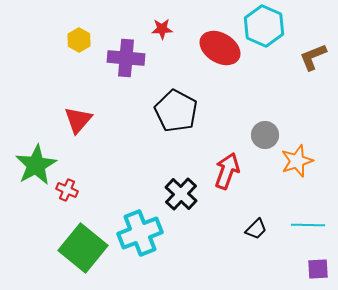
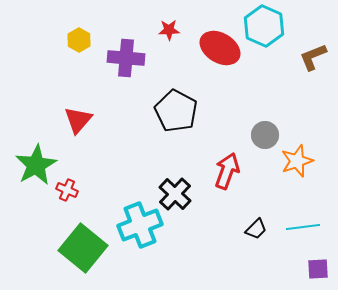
red star: moved 7 px right, 1 px down
black cross: moved 6 px left
cyan line: moved 5 px left, 2 px down; rotated 8 degrees counterclockwise
cyan cross: moved 8 px up
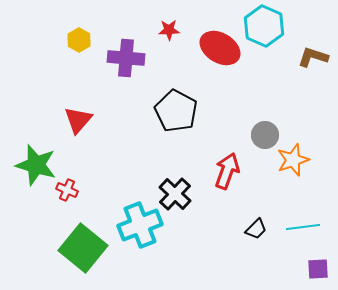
brown L-shape: rotated 40 degrees clockwise
orange star: moved 4 px left, 1 px up
green star: rotated 27 degrees counterclockwise
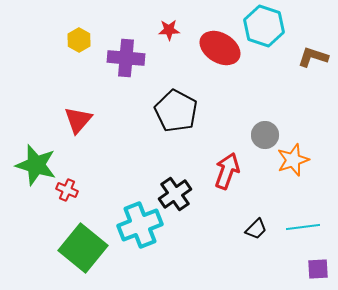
cyan hexagon: rotated 6 degrees counterclockwise
black cross: rotated 12 degrees clockwise
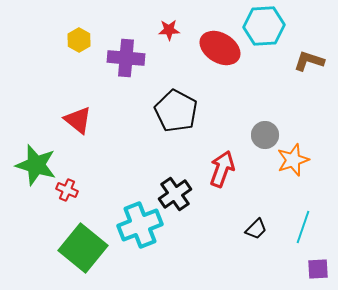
cyan hexagon: rotated 21 degrees counterclockwise
brown L-shape: moved 4 px left, 4 px down
red triangle: rotated 32 degrees counterclockwise
red arrow: moved 5 px left, 2 px up
cyan line: rotated 64 degrees counterclockwise
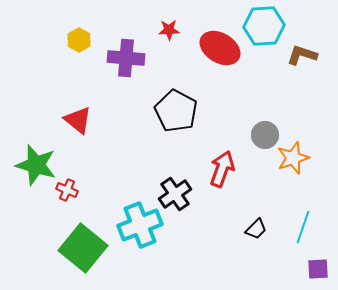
brown L-shape: moved 7 px left, 6 px up
orange star: moved 2 px up
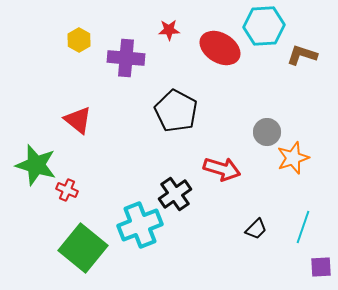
gray circle: moved 2 px right, 3 px up
red arrow: rotated 87 degrees clockwise
purple square: moved 3 px right, 2 px up
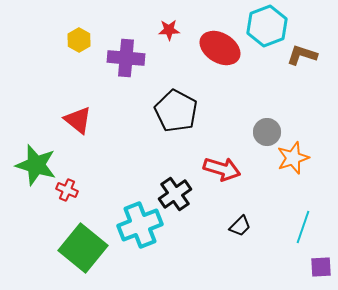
cyan hexagon: moved 3 px right; rotated 18 degrees counterclockwise
black trapezoid: moved 16 px left, 3 px up
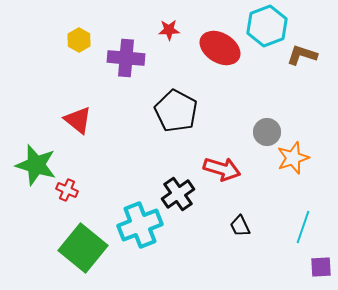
black cross: moved 3 px right
black trapezoid: rotated 110 degrees clockwise
